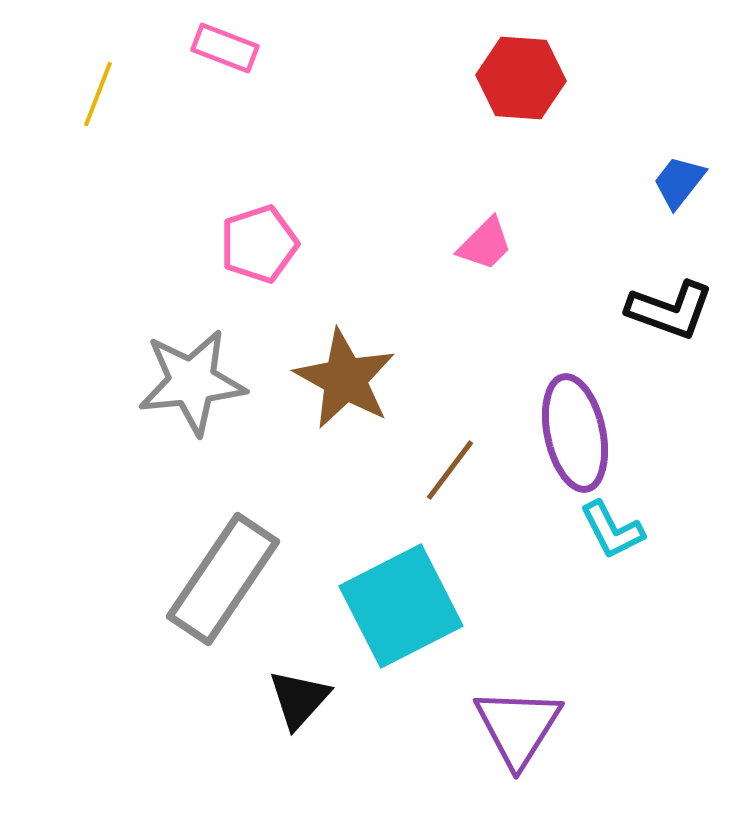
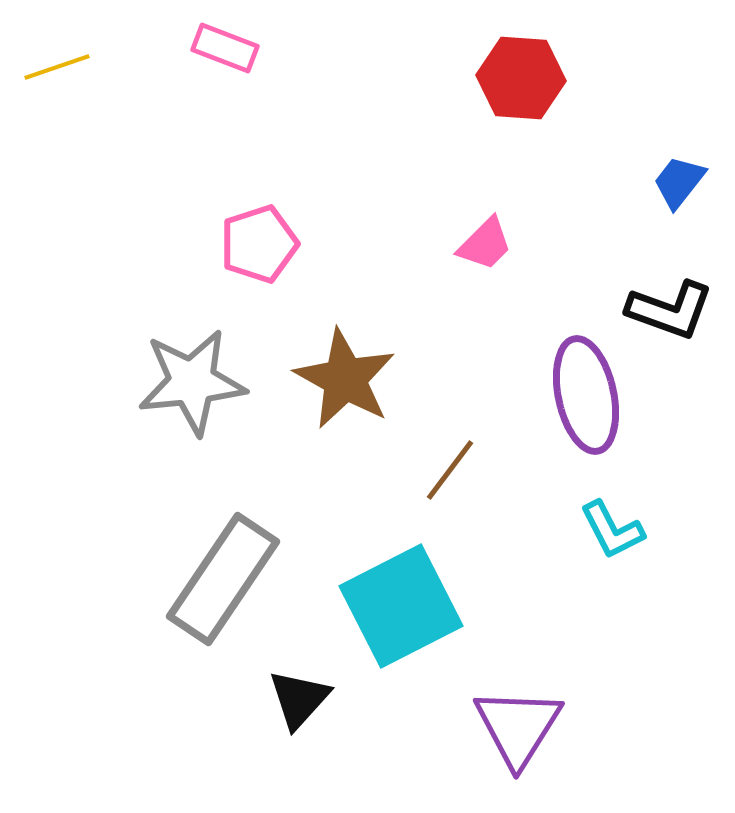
yellow line: moved 41 px left, 27 px up; rotated 50 degrees clockwise
purple ellipse: moved 11 px right, 38 px up
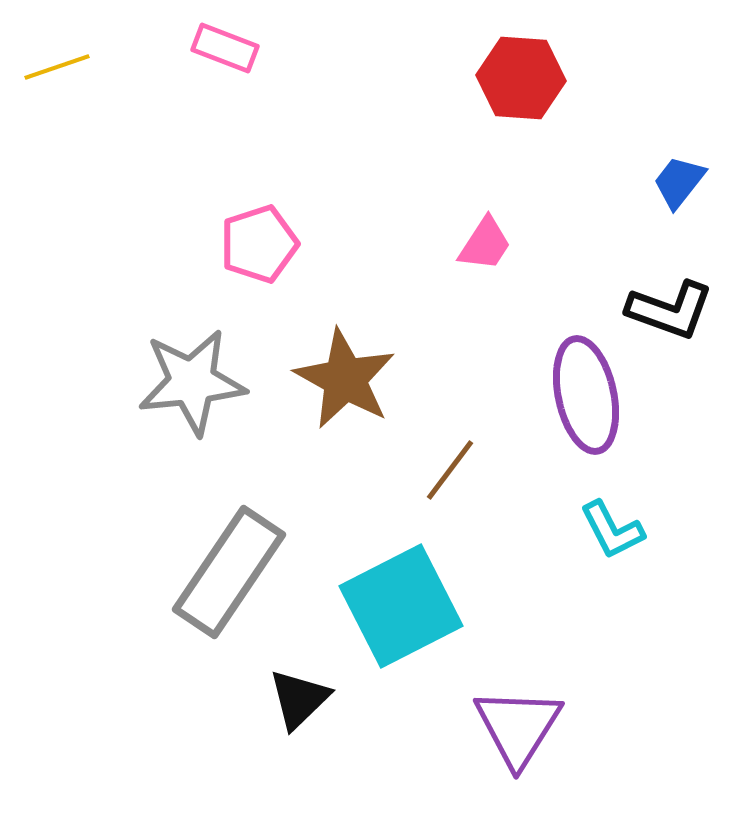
pink trapezoid: rotated 12 degrees counterclockwise
gray rectangle: moved 6 px right, 7 px up
black triangle: rotated 4 degrees clockwise
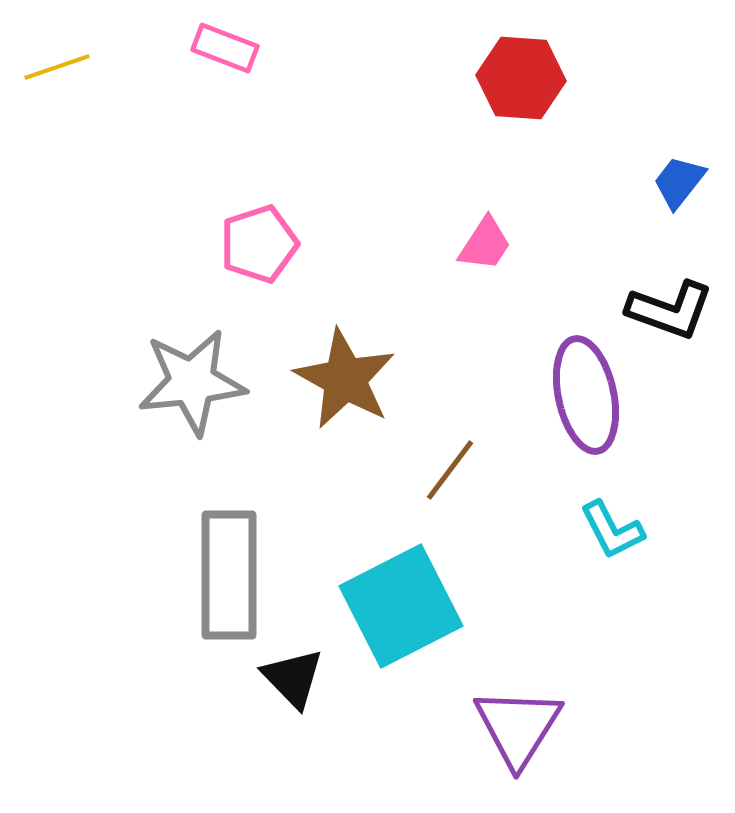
gray rectangle: moved 3 px down; rotated 34 degrees counterclockwise
black triangle: moved 6 px left, 21 px up; rotated 30 degrees counterclockwise
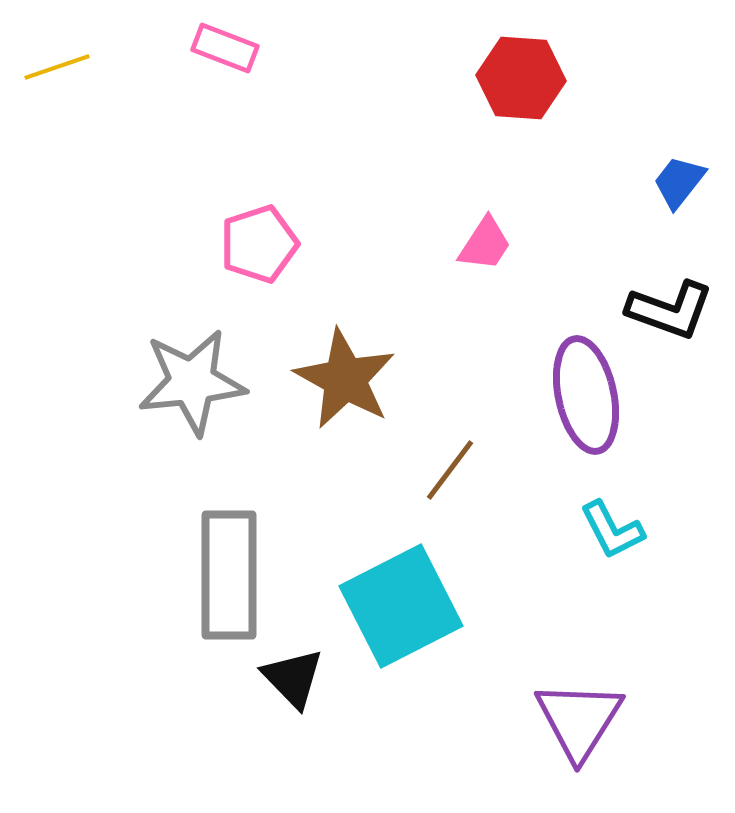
purple triangle: moved 61 px right, 7 px up
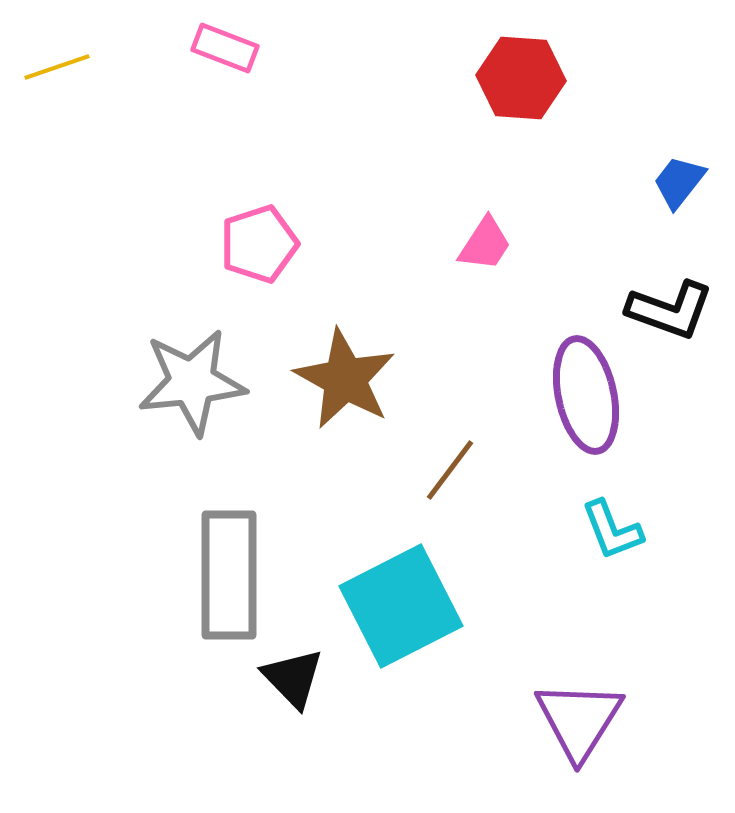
cyan L-shape: rotated 6 degrees clockwise
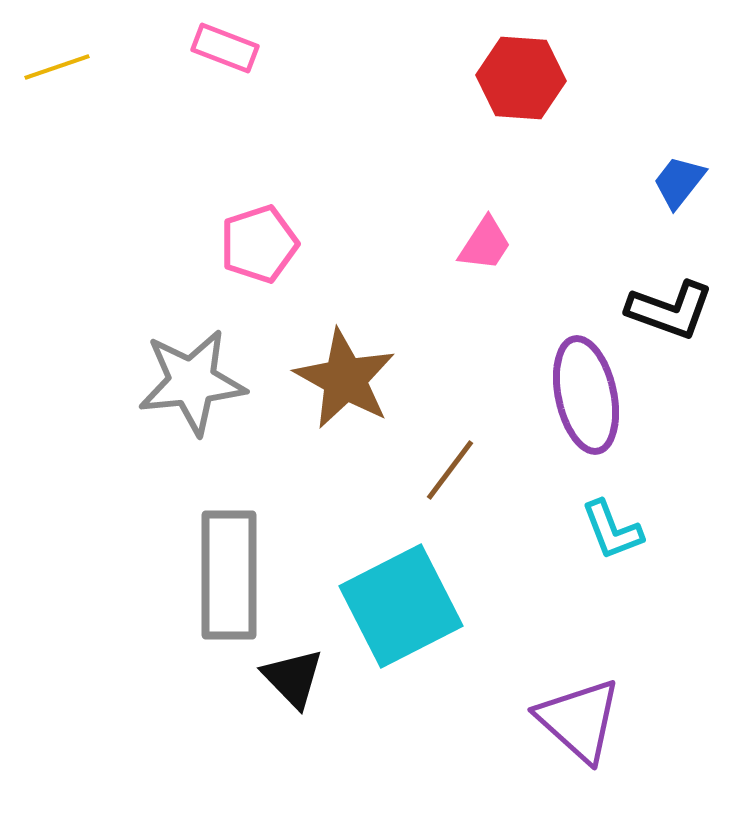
purple triangle: rotated 20 degrees counterclockwise
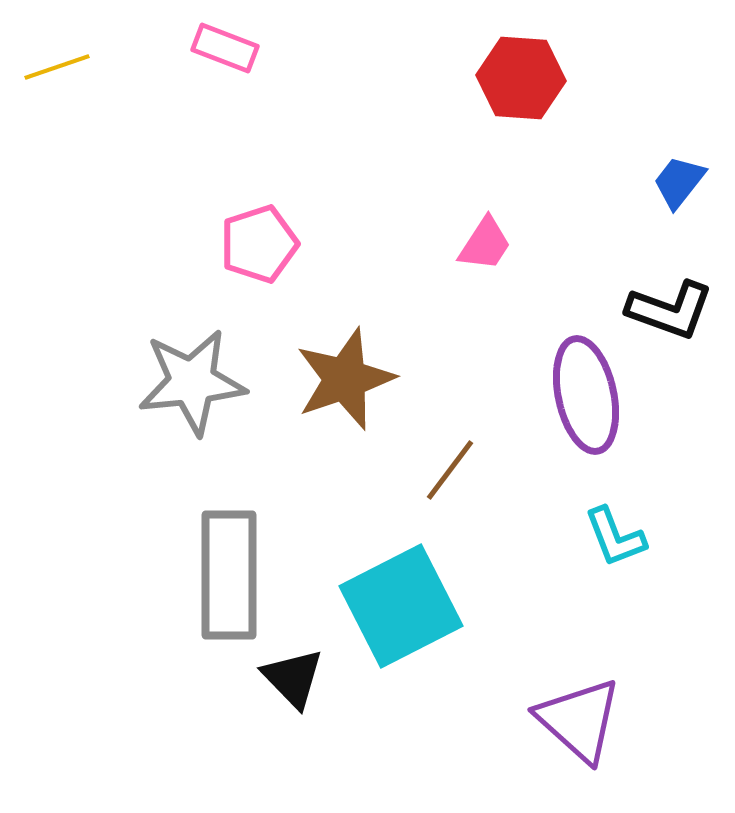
brown star: rotated 24 degrees clockwise
cyan L-shape: moved 3 px right, 7 px down
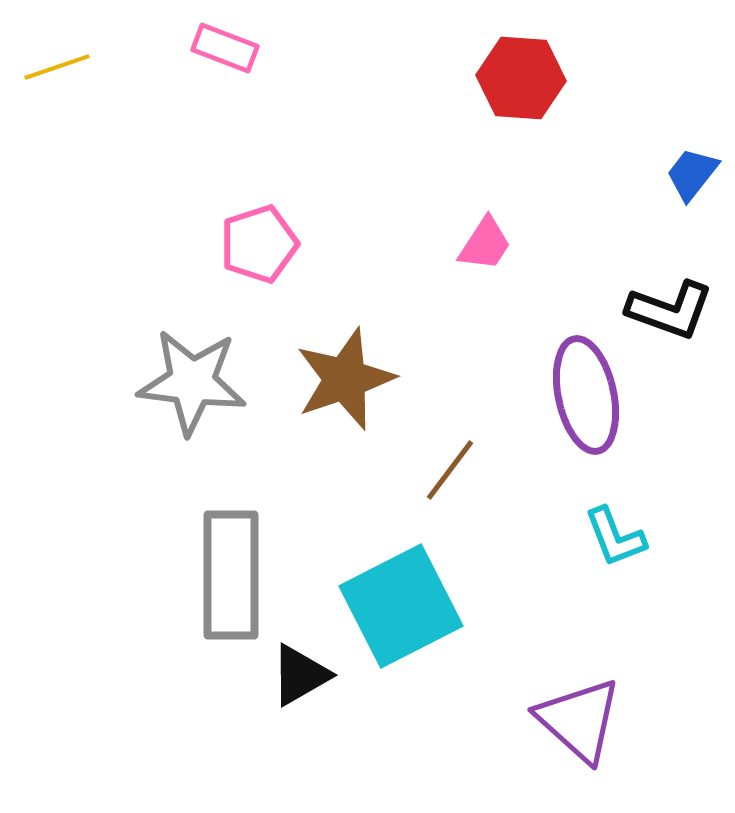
blue trapezoid: moved 13 px right, 8 px up
gray star: rotated 13 degrees clockwise
gray rectangle: moved 2 px right
black triangle: moved 7 px right, 3 px up; rotated 44 degrees clockwise
